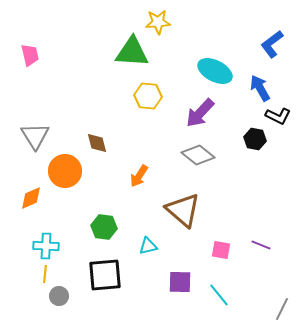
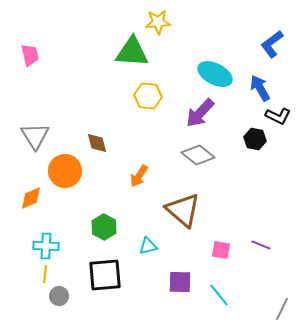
cyan ellipse: moved 3 px down
green hexagon: rotated 20 degrees clockwise
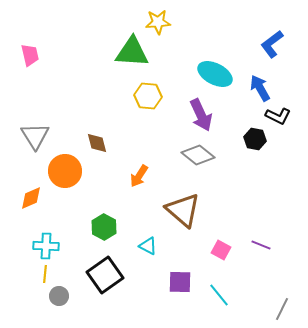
purple arrow: moved 1 px right, 2 px down; rotated 68 degrees counterclockwise
cyan triangle: rotated 42 degrees clockwise
pink square: rotated 18 degrees clockwise
black square: rotated 30 degrees counterclockwise
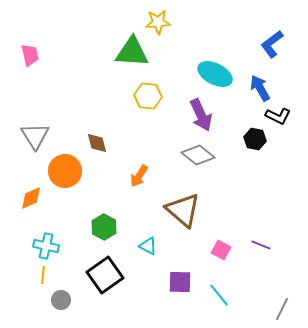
cyan cross: rotated 10 degrees clockwise
yellow line: moved 2 px left, 1 px down
gray circle: moved 2 px right, 4 px down
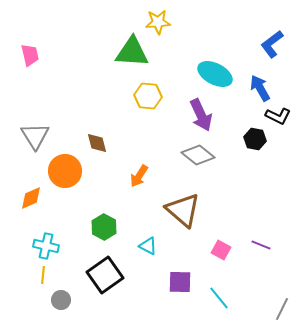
cyan line: moved 3 px down
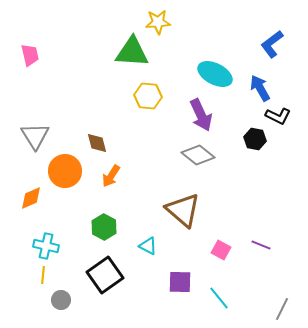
orange arrow: moved 28 px left
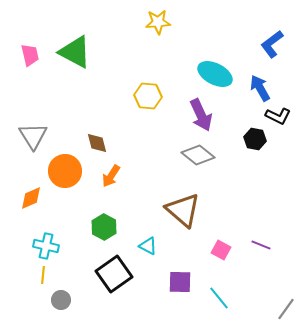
green triangle: moved 57 px left; rotated 24 degrees clockwise
gray triangle: moved 2 px left
black square: moved 9 px right, 1 px up
gray line: moved 4 px right; rotated 10 degrees clockwise
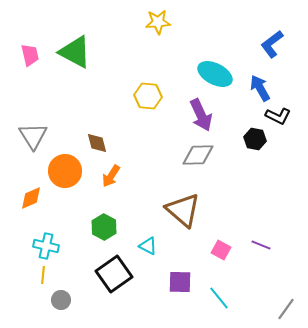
gray diamond: rotated 40 degrees counterclockwise
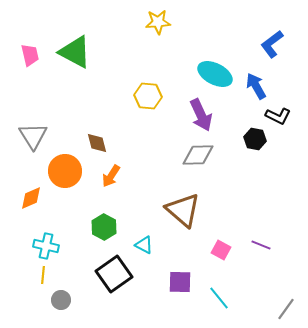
blue arrow: moved 4 px left, 2 px up
cyan triangle: moved 4 px left, 1 px up
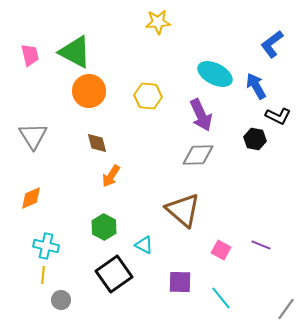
orange circle: moved 24 px right, 80 px up
cyan line: moved 2 px right
